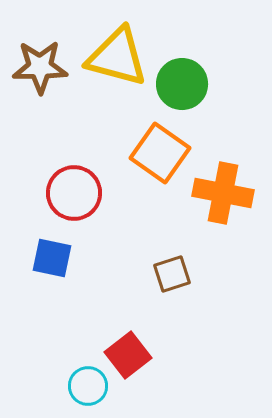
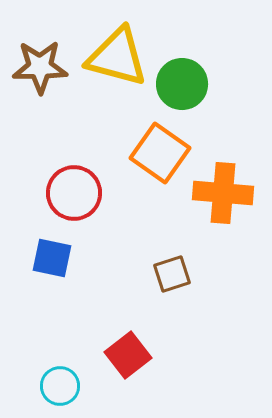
orange cross: rotated 6 degrees counterclockwise
cyan circle: moved 28 px left
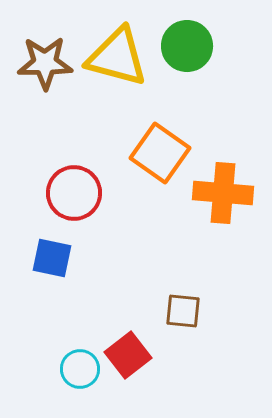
brown star: moved 5 px right, 4 px up
green circle: moved 5 px right, 38 px up
brown square: moved 11 px right, 37 px down; rotated 24 degrees clockwise
cyan circle: moved 20 px right, 17 px up
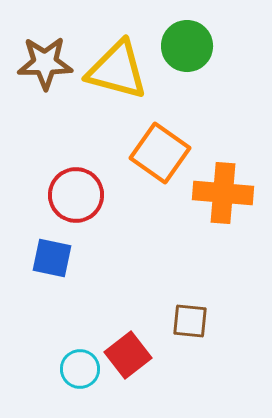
yellow triangle: moved 13 px down
red circle: moved 2 px right, 2 px down
brown square: moved 7 px right, 10 px down
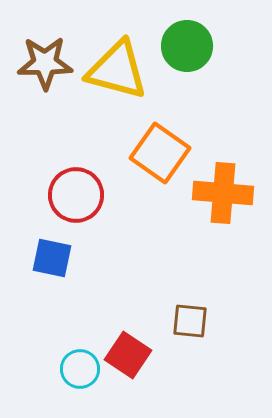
red square: rotated 18 degrees counterclockwise
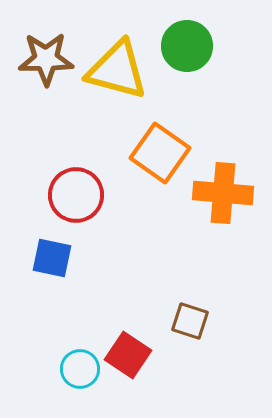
brown star: moved 1 px right, 4 px up
brown square: rotated 12 degrees clockwise
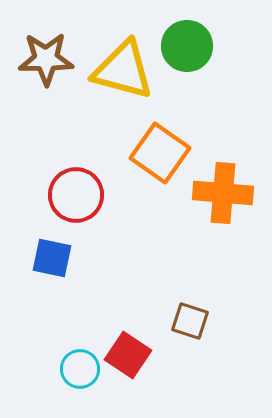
yellow triangle: moved 6 px right
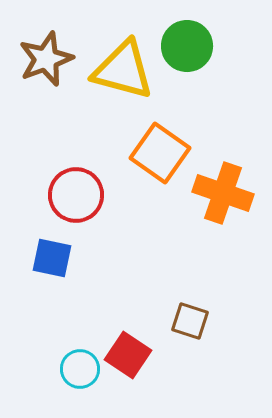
brown star: rotated 20 degrees counterclockwise
orange cross: rotated 14 degrees clockwise
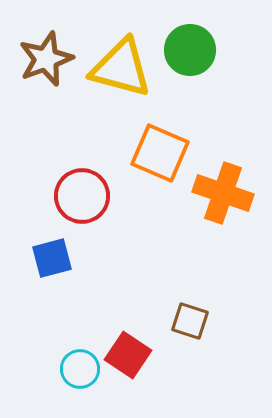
green circle: moved 3 px right, 4 px down
yellow triangle: moved 2 px left, 2 px up
orange square: rotated 12 degrees counterclockwise
red circle: moved 6 px right, 1 px down
blue square: rotated 27 degrees counterclockwise
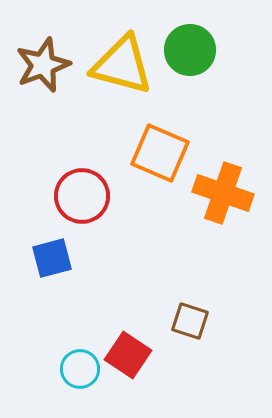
brown star: moved 3 px left, 6 px down
yellow triangle: moved 1 px right, 3 px up
